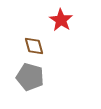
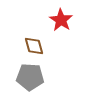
gray pentagon: rotated 12 degrees counterclockwise
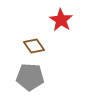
brown diamond: rotated 20 degrees counterclockwise
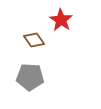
brown diamond: moved 6 px up
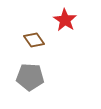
red star: moved 4 px right
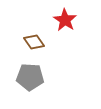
brown diamond: moved 2 px down
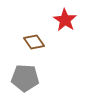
gray pentagon: moved 5 px left, 1 px down
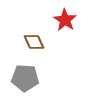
brown diamond: rotated 10 degrees clockwise
